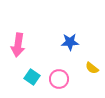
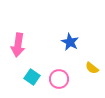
blue star: rotated 30 degrees clockwise
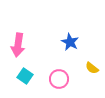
cyan square: moved 7 px left, 1 px up
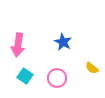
blue star: moved 7 px left
pink circle: moved 2 px left, 1 px up
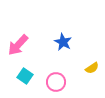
pink arrow: rotated 35 degrees clockwise
yellow semicircle: rotated 72 degrees counterclockwise
pink circle: moved 1 px left, 4 px down
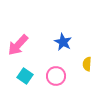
yellow semicircle: moved 5 px left, 4 px up; rotated 128 degrees clockwise
pink circle: moved 6 px up
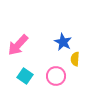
yellow semicircle: moved 12 px left, 5 px up
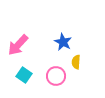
yellow semicircle: moved 1 px right, 3 px down
cyan square: moved 1 px left, 1 px up
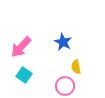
pink arrow: moved 3 px right, 2 px down
yellow semicircle: moved 5 px down; rotated 16 degrees counterclockwise
pink circle: moved 9 px right, 10 px down
